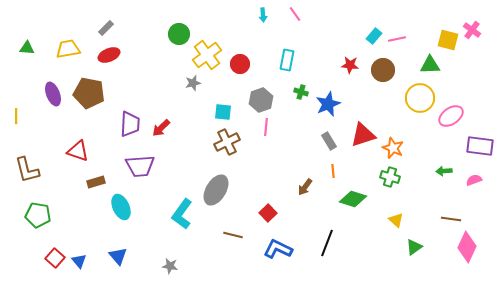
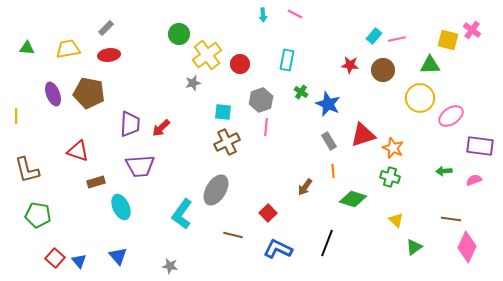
pink line at (295, 14): rotated 28 degrees counterclockwise
red ellipse at (109, 55): rotated 15 degrees clockwise
green cross at (301, 92): rotated 16 degrees clockwise
blue star at (328, 104): rotated 25 degrees counterclockwise
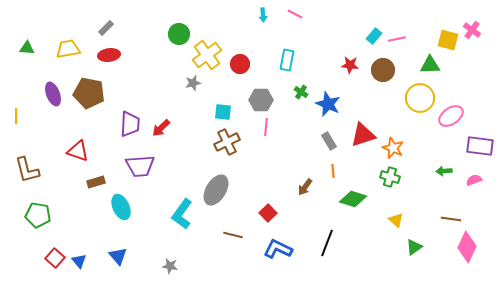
gray hexagon at (261, 100): rotated 20 degrees clockwise
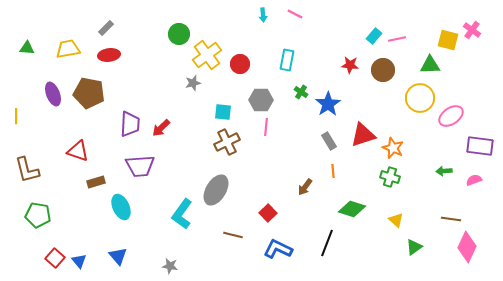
blue star at (328, 104): rotated 15 degrees clockwise
green diamond at (353, 199): moved 1 px left, 10 px down
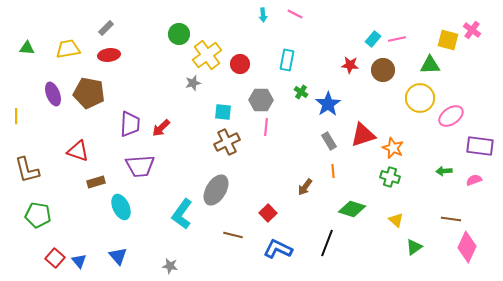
cyan rectangle at (374, 36): moved 1 px left, 3 px down
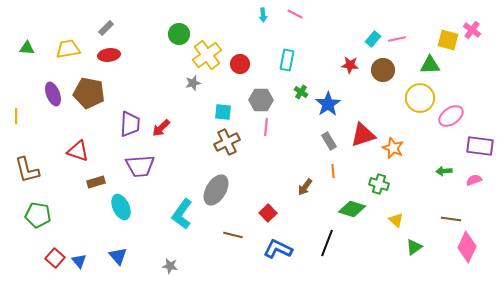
green cross at (390, 177): moved 11 px left, 7 px down
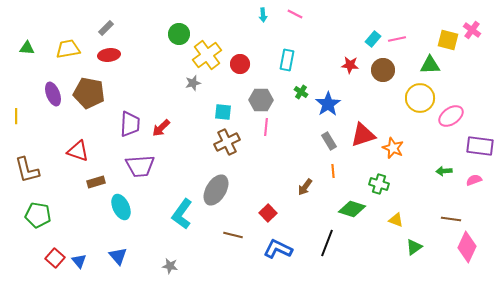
yellow triangle at (396, 220): rotated 21 degrees counterclockwise
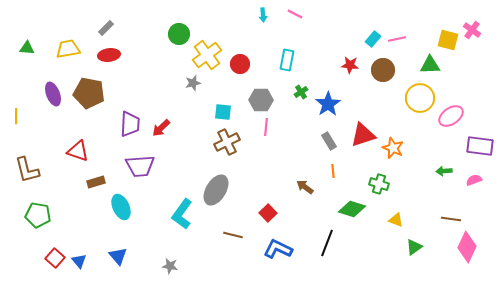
green cross at (301, 92): rotated 24 degrees clockwise
brown arrow at (305, 187): rotated 90 degrees clockwise
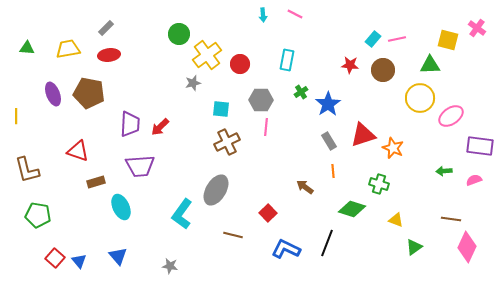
pink cross at (472, 30): moved 5 px right, 2 px up
cyan square at (223, 112): moved 2 px left, 3 px up
red arrow at (161, 128): moved 1 px left, 1 px up
blue L-shape at (278, 249): moved 8 px right
